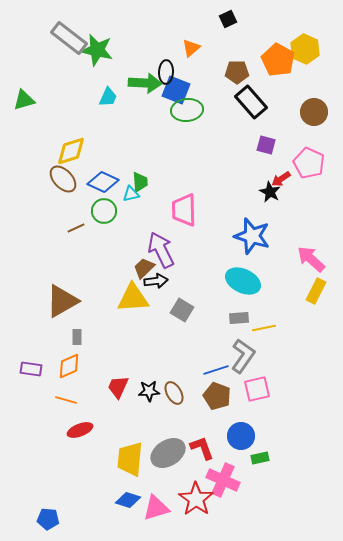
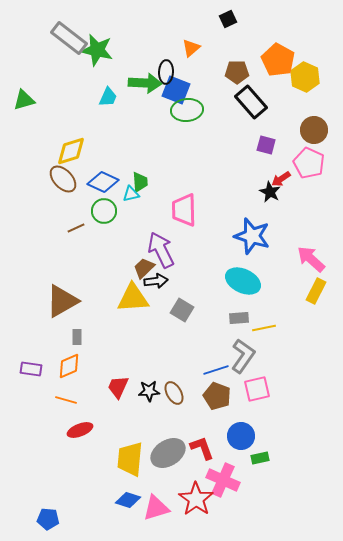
yellow hexagon at (305, 49): moved 28 px down
brown circle at (314, 112): moved 18 px down
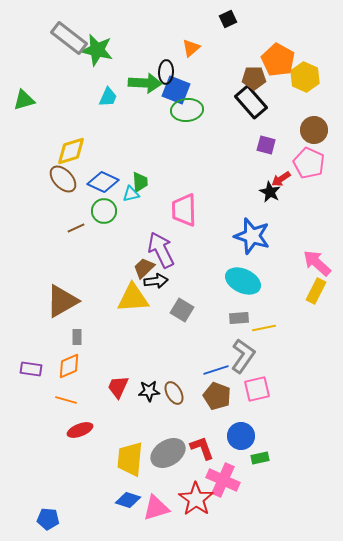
brown pentagon at (237, 72): moved 17 px right, 6 px down
pink arrow at (311, 259): moved 6 px right, 4 px down
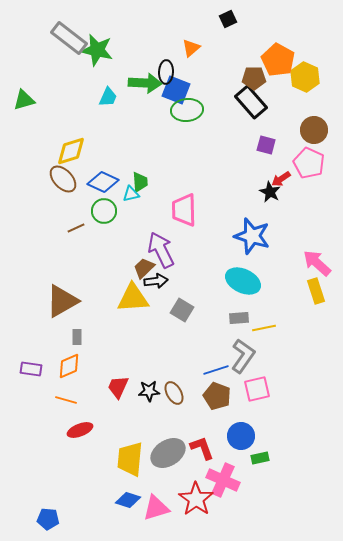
yellow rectangle at (316, 291): rotated 45 degrees counterclockwise
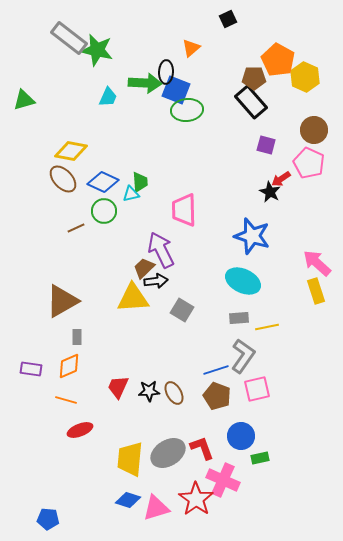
yellow diamond at (71, 151): rotated 28 degrees clockwise
yellow line at (264, 328): moved 3 px right, 1 px up
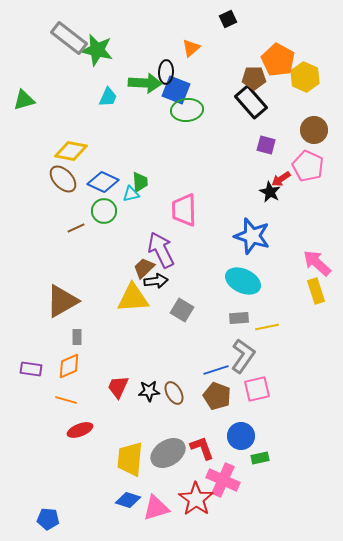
pink pentagon at (309, 163): moved 1 px left, 3 px down
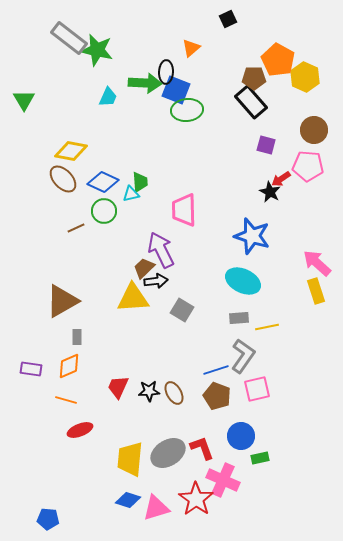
green triangle at (24, 100): rotated 45 degrees counterclockwise
pink pentagon at (308, 166): rotated 20 degrees counterclockwise
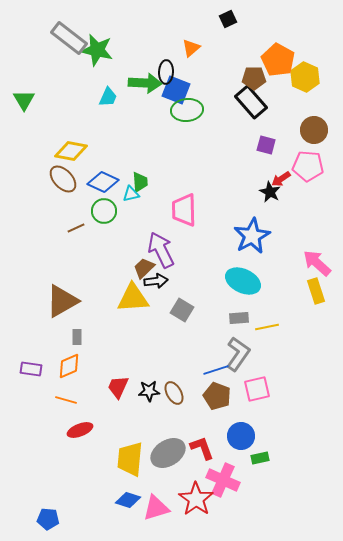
blue star at (252, 236): rotated 27 degrees clockwise
gray L-shape at (243, 356): moved 5 px left, 2 px up
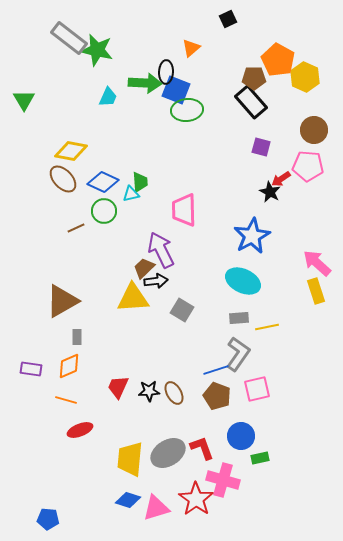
purple square at (266, 145): moved 5 px left, 2 px down
pink cross at (223, 480): rotated 8 degrees counterclockwise
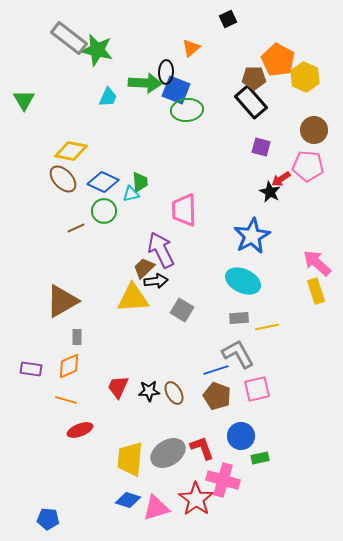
gray L-shape at (238, 354): rotated 64 degrees counterclockwise
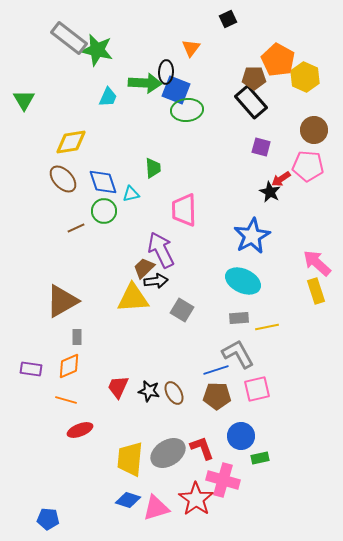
orange triangle at (191, 48): rotated 12 degrees counterclockwise
yellow diamond at (71, 151): moved 9 px up; rotated 20 degrees counterclockwise
blue diamond at (103, 182): rotated 48 degrees clockwise
green trapezoid at (140, 182): moved 13 px right, 14 px up
black star at (149, 391): rotated 15 degrees clockwise
brown pentagon at (217, 396): rotated 20 degrees counterclockwise
